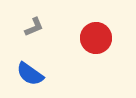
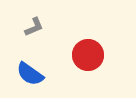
red circle: moved 8 px left, 17 px down
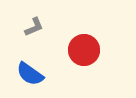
red circle: moved 4 px left, 5 px up
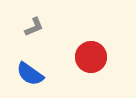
red circle: moved 7 px right, 7 px down
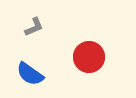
red circle: moved 2 px left
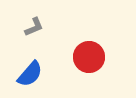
blue semicircle: rotated 84 degrees counterclockwise
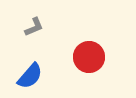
blue semicircle: moved 2 px down
